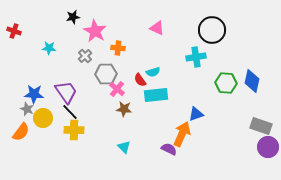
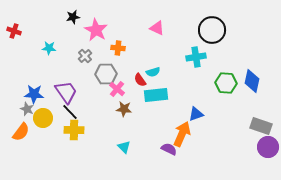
pink star: moved 1 px right, 1 px up
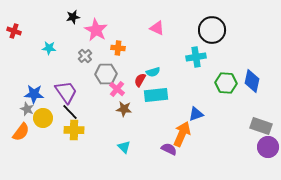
red semicircle: rotated 64 degrees clockwise
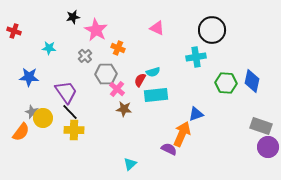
orange cross: rotated 16 degrees clockwise
blue star: moved 5 px left, 17 px up
gray star: moved 5 px right, 3 px down
cyan triangle: moved 6 px right, 17 px down; rotated 32 degrees clockwise
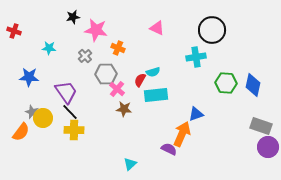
pink star: rotated 20 degrees counterclockwise
blue diamond: moved 1 px right, 4 px down
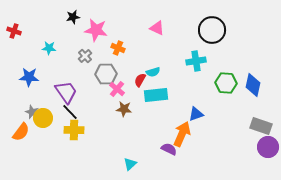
cyan cross: moved 4 px down
